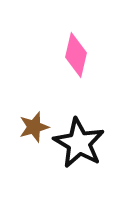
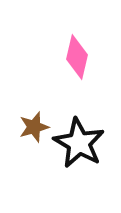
pink diamond: moved 1 px right, 2 px down
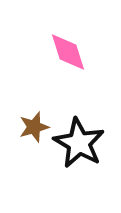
pink diamond: moved 9 px left, 5 px up; rotated 30 degrees counterclockwise
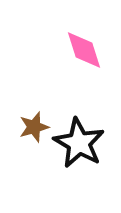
pink diamond: moved 16 px right, 2 px up
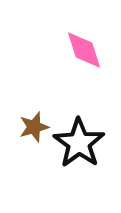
black star: rotated 6 degrees clockwise
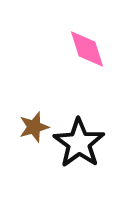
pink diamond: moved 3 px right, 1 px up
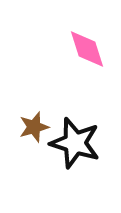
black star: moved 4 px left; rotated 18 degrees counterclockwise
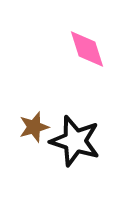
black star: moved 2 px up
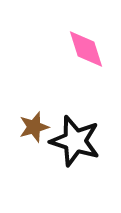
pink diamond: moved 1 px left
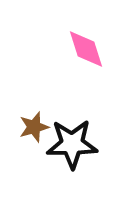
black star: moved 3 px left, 3 px down; rotated 18 degrees counterclockwise
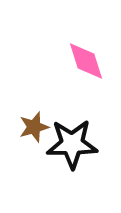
pink diamond: moved 12 px down
